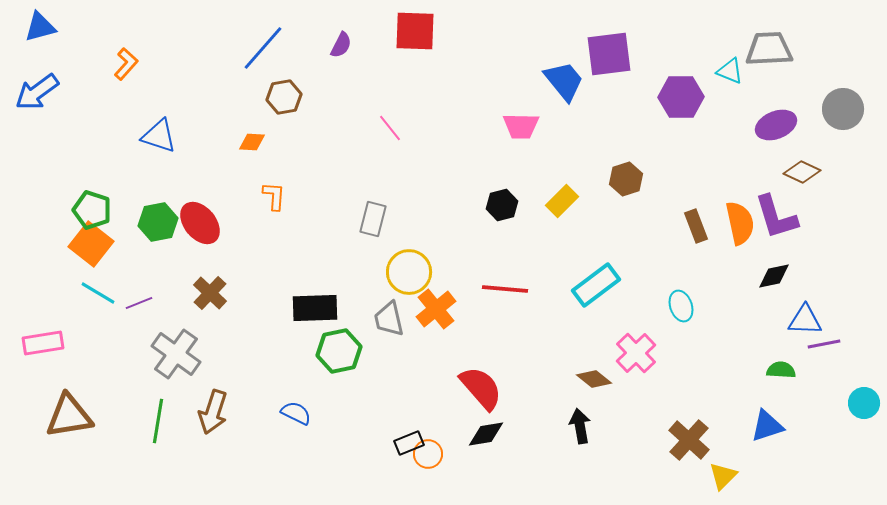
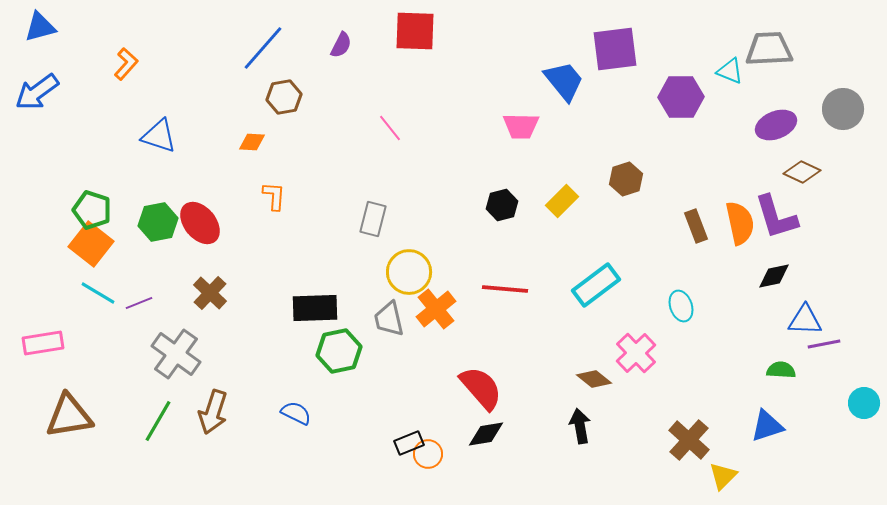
purple square at (609, 54): moved 6 px right, 5 px up
green line at (158, 421): rotated 21 degrees clockwise
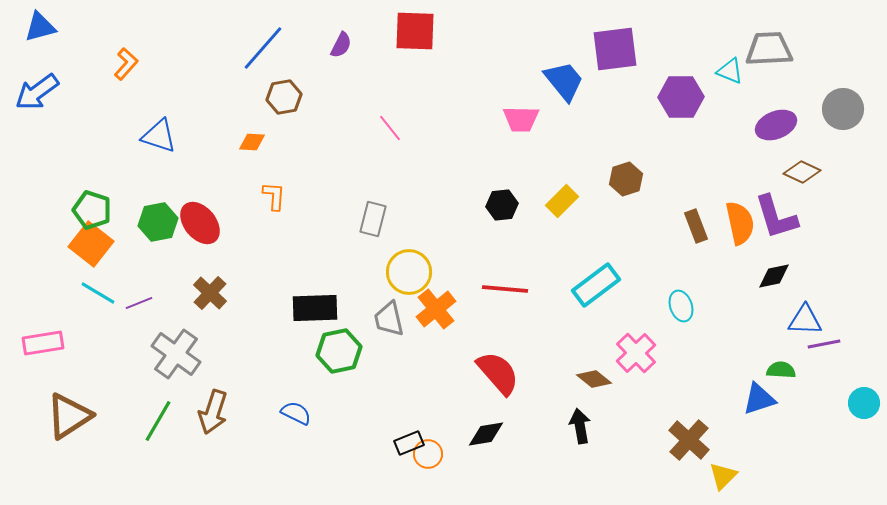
pink trapezoid at (521, 126): moved 7 px up
black hexagon at (502, 205): rotated 8 degrees clockwise
red semicircle at (481, 388): moved 17 px right, 15 px up
brown triangle at (69, 416): rotated 24 degrees counterclockwise
blue triangle at (767, 426): moved 8 px left, 27 px up
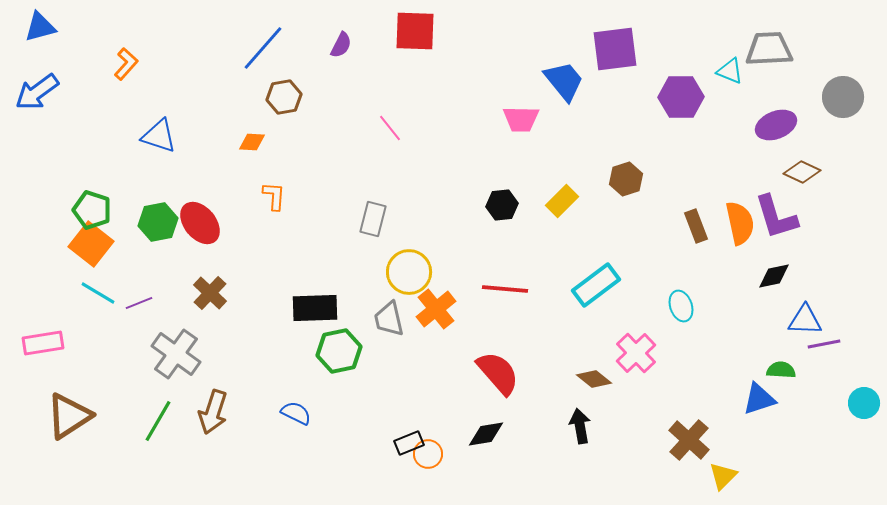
gray circle at (843, 109): moved 12 px up
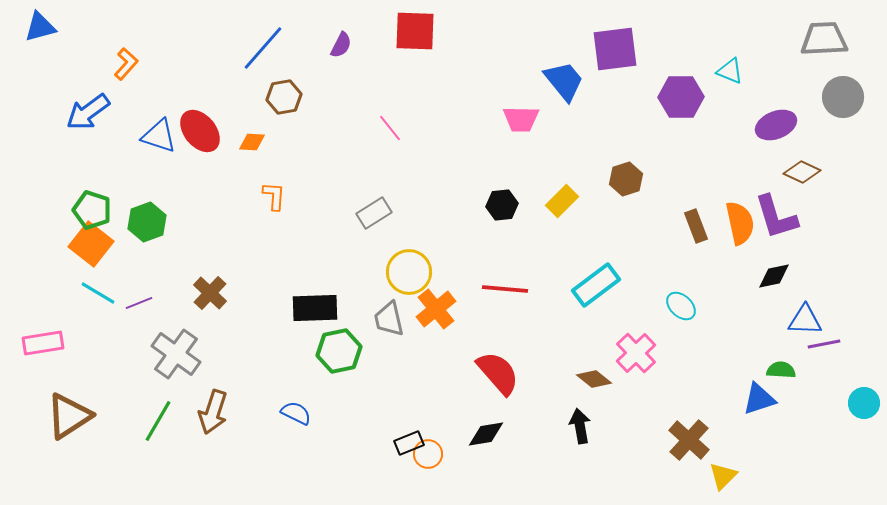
gray trapezoid at (769, 49): moved 55 px right, 10 px up
blue arrow at (37, 92): moved 51 px right, 20 px down
gray rectangle at (373, 219): moved 1 px right, 6 px up; rotated 44 degrees clockwise
green hexagon at (158, 222): moved 11 px left; rotated 9 degrees counterclockwise
red ellipse at (200, 223): moved 92 px up
cyan ellipse at (681, 306): rotated 28 degrees counterclockwise
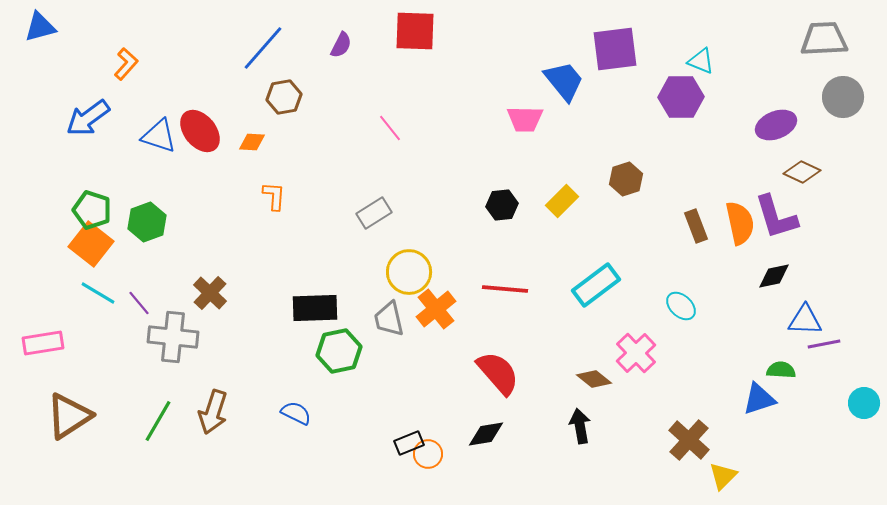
cyan triangle at (730, 71): moved 29 px left, 10 px up
blue arrow at (88, 112): moved 6 px down
pink trapezoid at (521, 119): moved 4 px right
purple line at (139, 303): rotated 72 degrees clockwise
gray cross at (176, 354): moved 3 px left, 17 px up; rotated 30 degrees counterclockwise
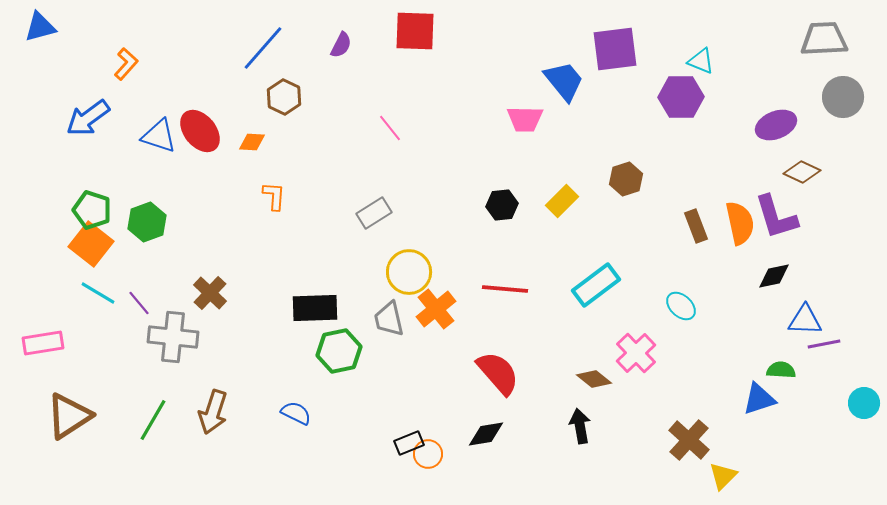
brown hexagon at (284, 97): rotated 24 degrees counterclockwise
green line at (158, 421): moved 5 px left, 1 px up
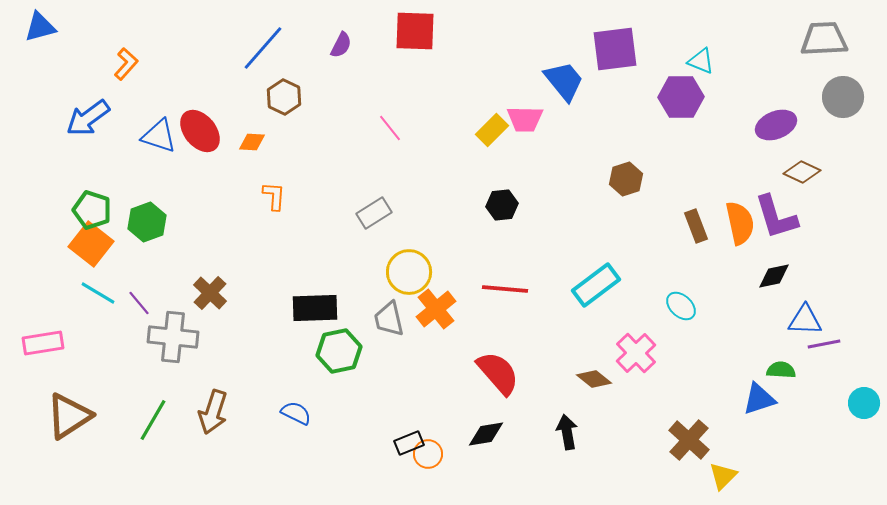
yellow rectangle at (562, 201): moved 70 px left, 71 px up
black arrow at (580, 426): moved 13 px left, 6 px down
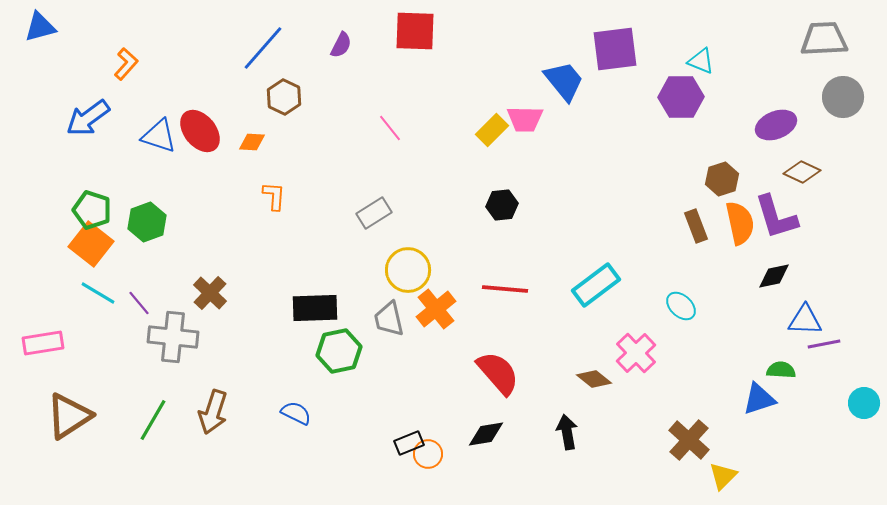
brown hexagon at (626, 179): moved 96 px right
yellow circle at (409, 272): moved 1 px left, 2 px up
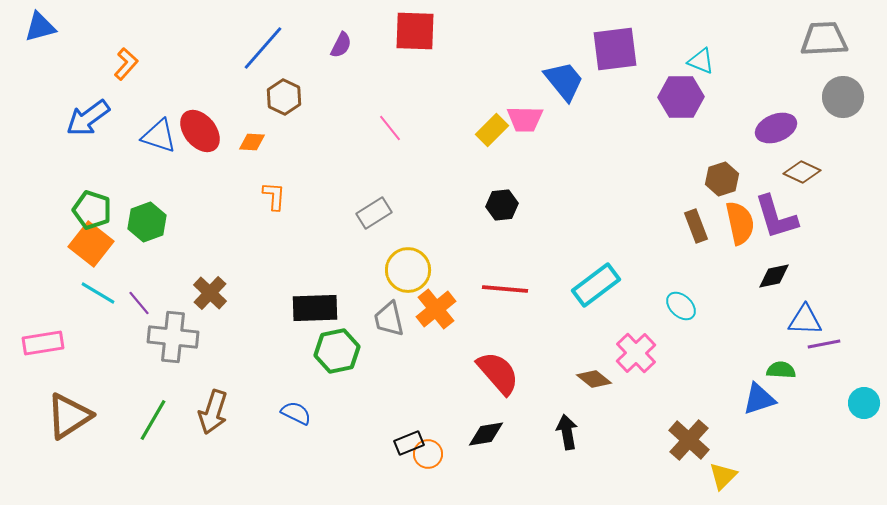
purple ellipse at (776, 125): moved 3 px down
green hexagon at (339, 351): moved 2 px left
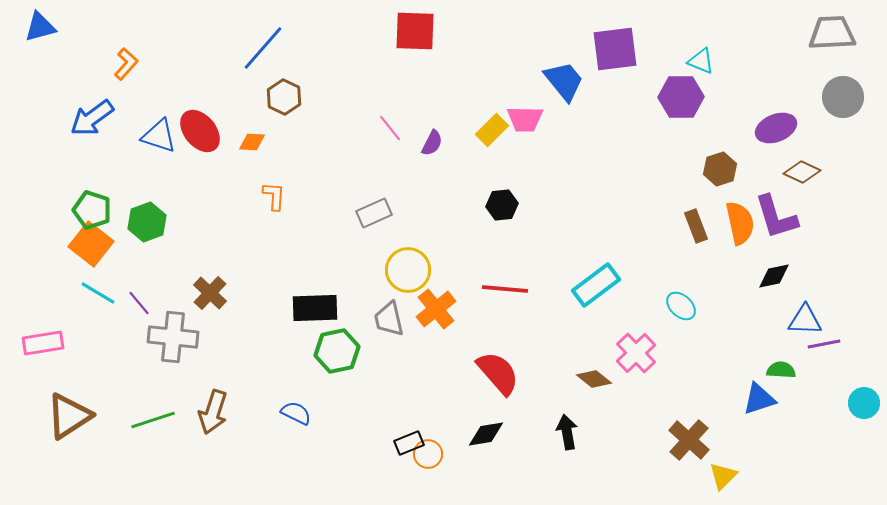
gray trapezoid at (824, 39): moved 8 px right, 6 px up
purple semicircle at (341, 45): moved 91 px right, 98 px down
blue arrow at (88, 118): moved 4 px right
brown hexagon at (722, 179): moved 2 px left, 10 px up
gray rectangle at (374, 213): rotated 8 degrees clockwise
green line at (153, 420): rotated 42 degrees clockwise
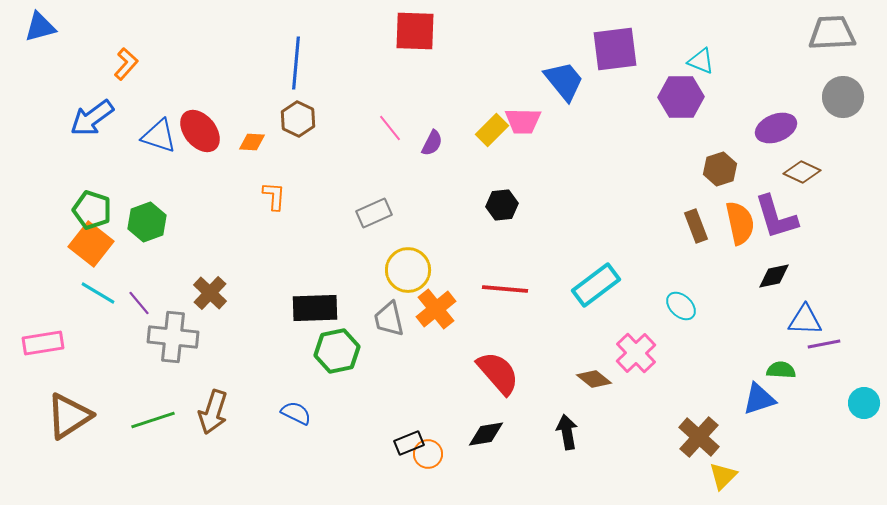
blue line at (263, 48): moved 33 px right, 15 px down; rotated 36 degrees counterclockwise
brown hexagon at (284, 97): moved 14 px right, 22 px down
pink trapezoid at (525, 119): moved 2 px left, 2 px down
brown cross at (689, 440): moved 10 px right, 3 px up
